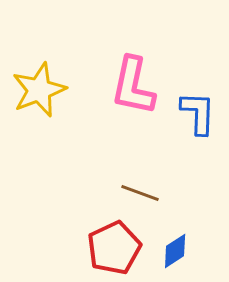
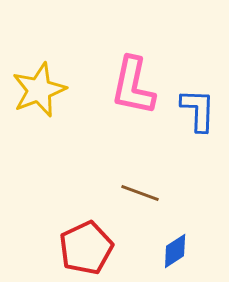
blue L-shape: moved 3 px up
red pentagon: moved 28 px left
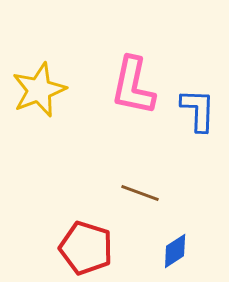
red pentagon: rotated 30 degrees counterclockwise
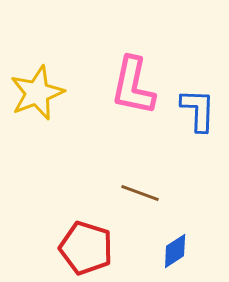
yellow star: moved 2 px left, 3 px down
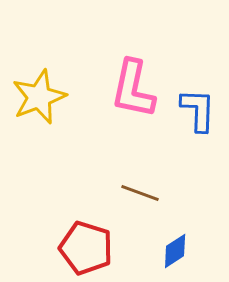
pink L-shape: moved 3 px down
yellow star: moved 2 px right, 4 px down
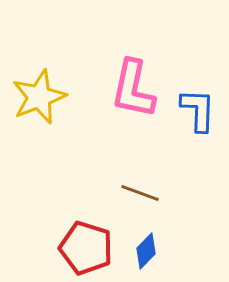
blue diamond: moved 29 px left; rotated 12 degrees counterclockwise
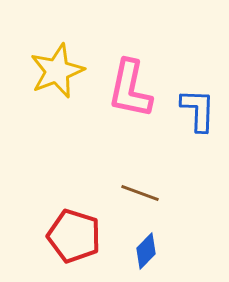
pink L-shape: moved 3 px left
yellow star: moved 18 px right, 26 px up
red pentagon: moved 12 px left, 12 px up
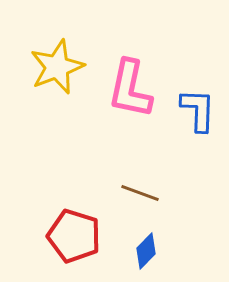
yellow star: moved 4 px up
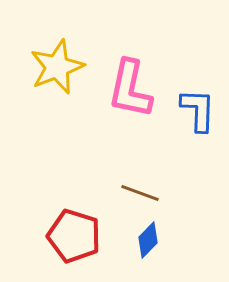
blue diamond: moved 2 px right, 11 px up
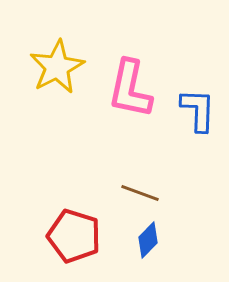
yellow star: rotated 6 degrees counterclockwise
